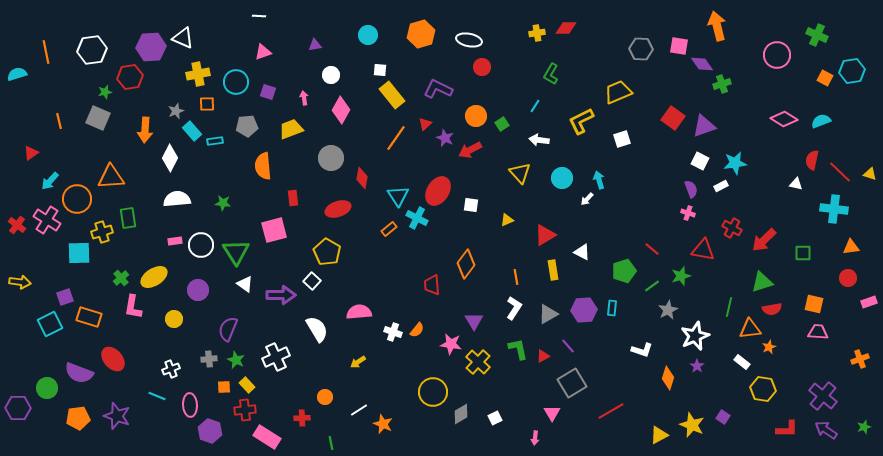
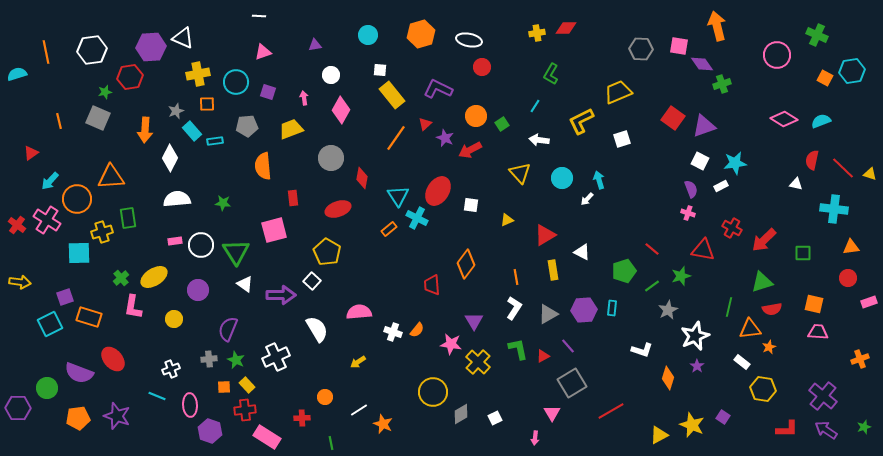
red line at (840, 172): moved 3 px right, 4 px up
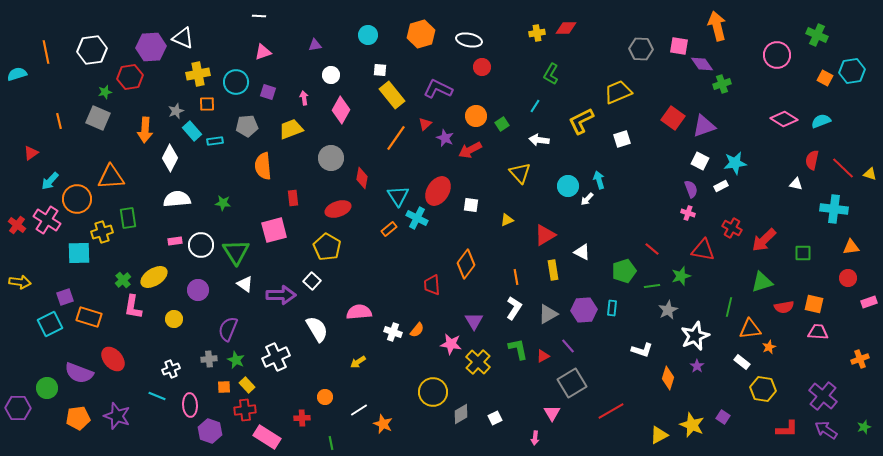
cyan circle at (562, 178): moved 6 px right, 8 px down
yellow pentagon at (327, 252): moved 5 px up
green cross at (121, 278): moved 2 px right, 2 px down
green line at (652, 286): rotated 28 degrees clockwise
red semicircle at (772, 309): moved 12 px right, 2 px up
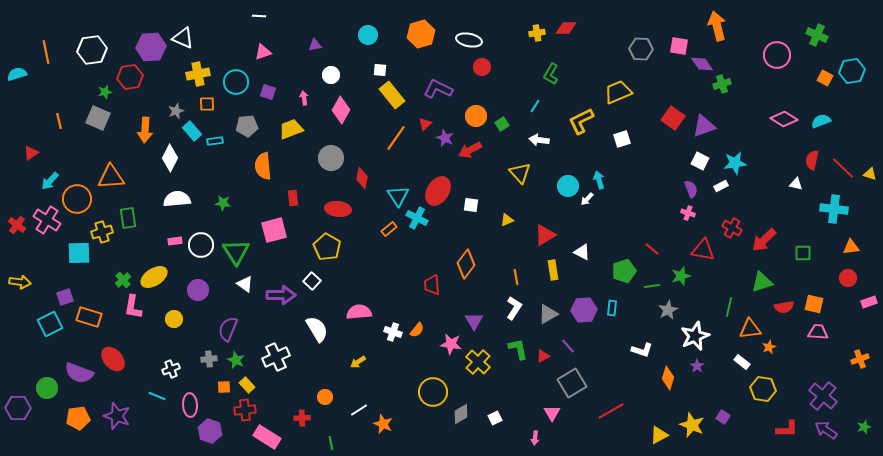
red ellipse at (338, 209): rotated 25 degrees clockwise
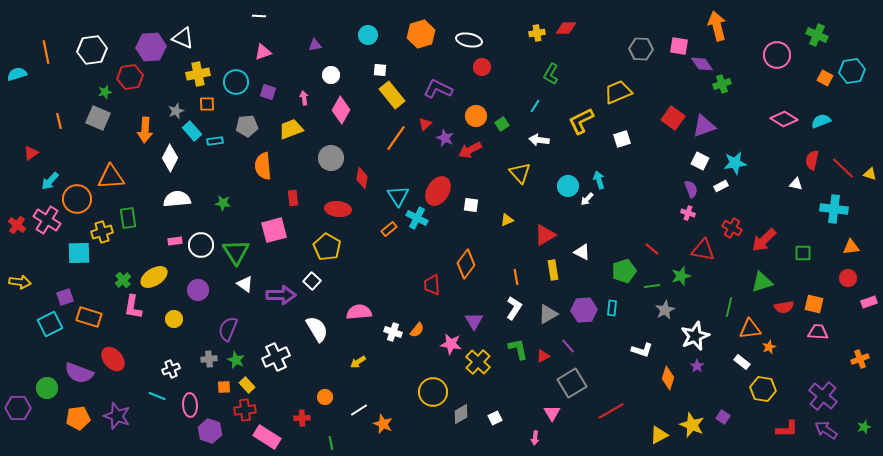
gray star at (668, 310): moved 3 px left
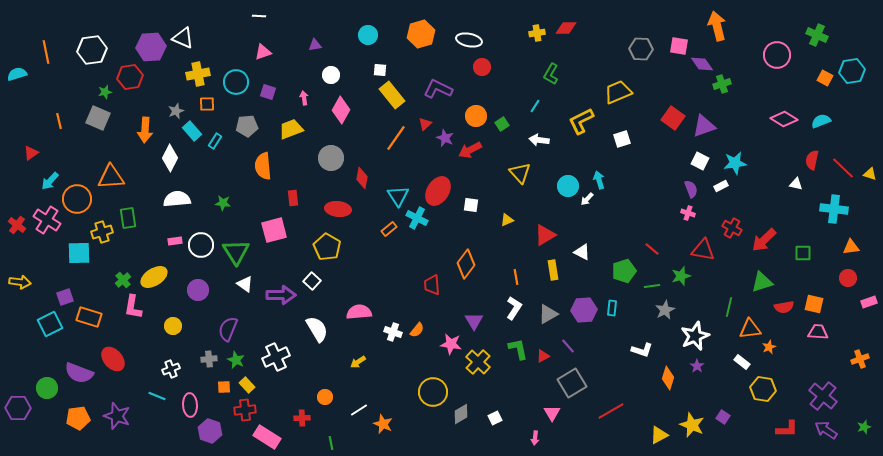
cyan rectangle at (215, 141): rotated 49 degrees counterclockwise
yellow circle at (174, 319): moved 1 px left, 7 px down
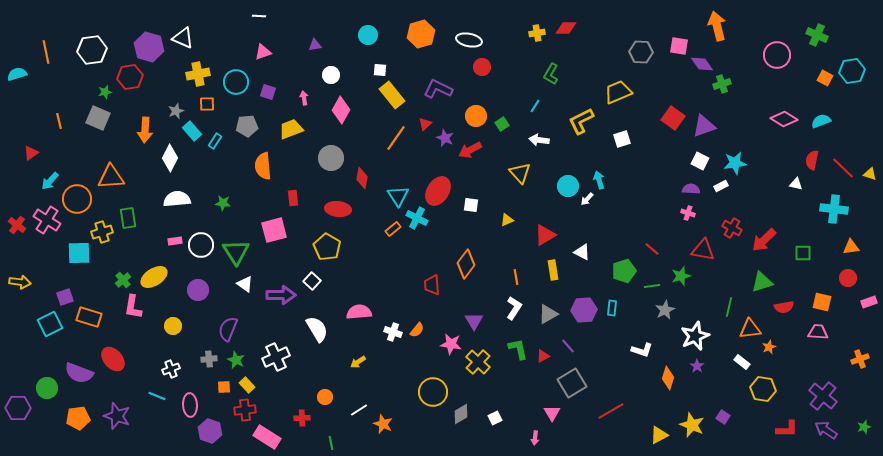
purple hexagon at (151, 47): moved 2 px left; rotated 20 degrees clockwise
gray hexagon at (641, 49): moved 3 px down
purple semicircle at (691, 189): rotated 66 degrees counterclockwise
orange rectangle at (389, 229): moved 4 px right
orange square at (814, 304): moved 8 px right, 2 px up
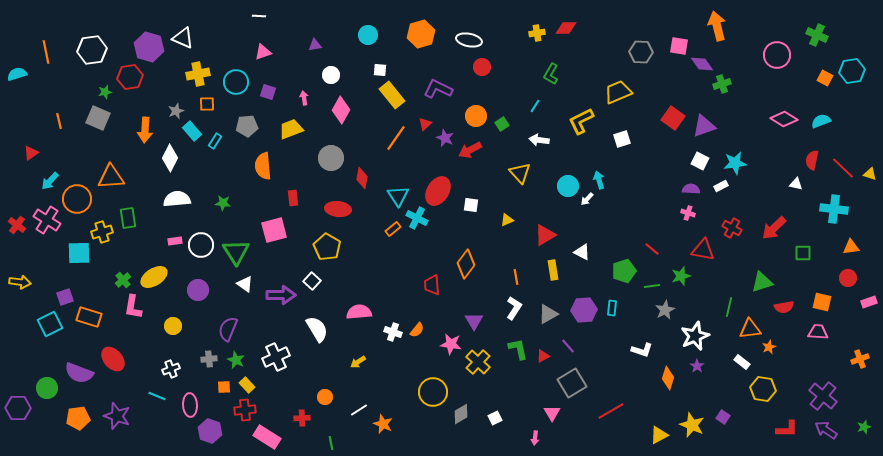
red arrow at (764, 240): moved 10 px right, 12 px up
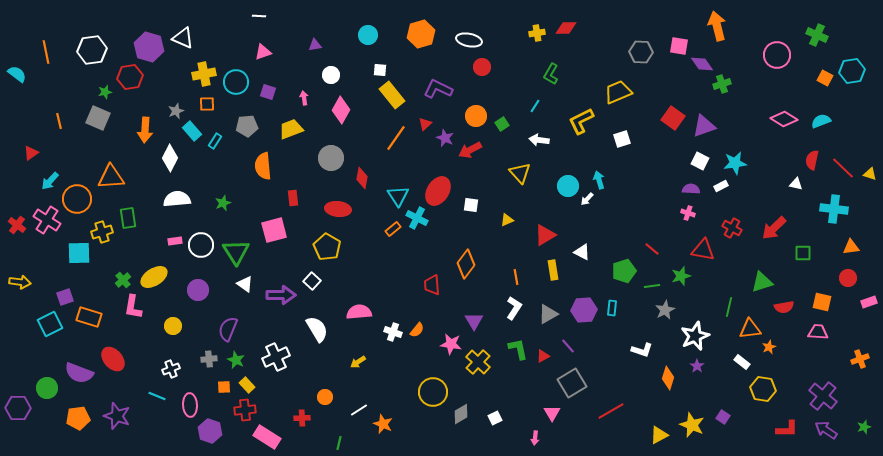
cyan semicircle at (17, 74): rotated 54 degrees clockwise
yellow cross at (198, 74): moved 6 px right
green star at (223, 203): rotated 28 degrees counterclockwise
green line at (331, 443): moved 8 px right; rotated 24 degrees clockwise
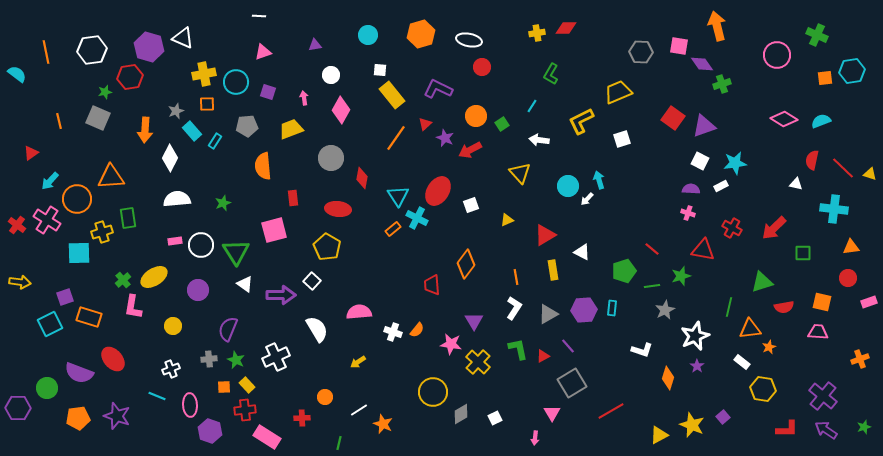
orange square at (825, 78): rotated 35 degrees counterclockwise
cyan line at (535, 106): moved 3 px left
white square at (471, 205): rotated 28 degrees counterclockwise
purple square at (723, 417): rotated 16 degrees clockwise
